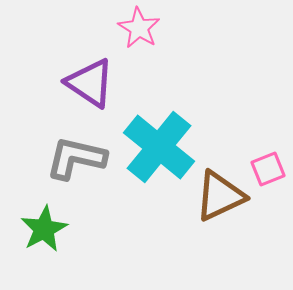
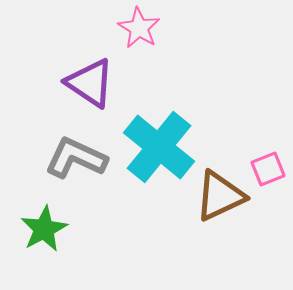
gray L-shape: rotated 12 degrees clockwise
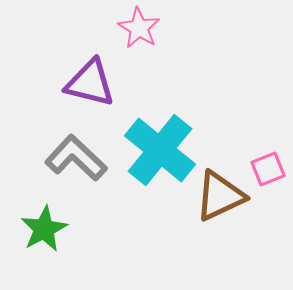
purple triangle: rotated 20 degrees counterclockwise
cyan cross: moved 1 px right, 3 px down
gray L-shape: rotated 18 degrees clockwise
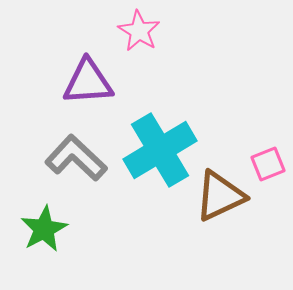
pink star: moved 3 px down
purple triangle: moved 2 px left, 1 px up; rotated 18 degrees counterclockwise
cyan cross: rotated 20 degrees clockwise
pink square: moved 5 px up
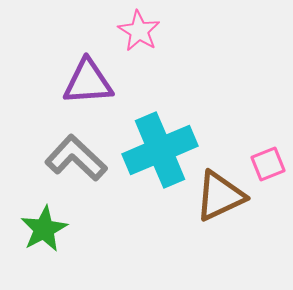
cyan cross: rotated 8 degrees clockwise
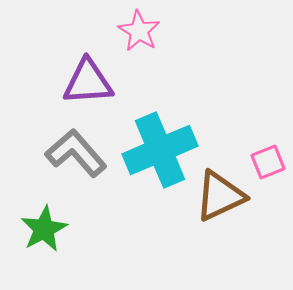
gray L-shape: moved 5 px up; rotated 6 degrees clockwise
pink square: moved 2 px up
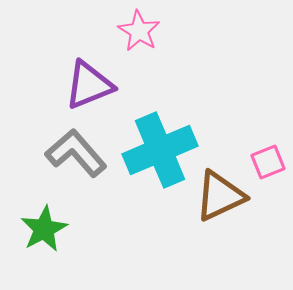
purple triangle: moved 1 px right, 3 px down; rotated 18 degrees counterclockwise
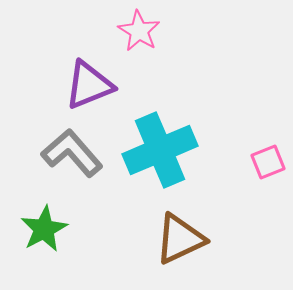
gray L-shape: moved 4 px left
brown triangle: moved 40 px left, 43 px down
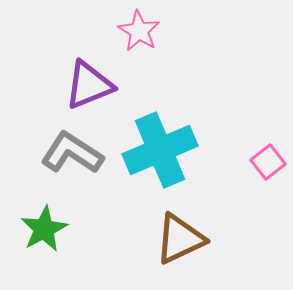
gray L-shape: rotated 16 degrees counterclockwise
pink square: rotated 16 degrees counterclockwise
